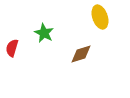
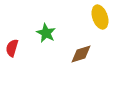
green star: moved 2 px right
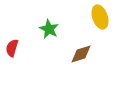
green star: moved 3 px right, 4 px up
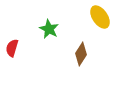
yellow ellipse: rotated 15 degrees counterclockwise
brown diamond: rotated 40 degrees counterclockwise
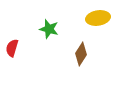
yellow ellipse: moved 2 px left, 1 px down; rotated 65 degrees counterclockwise
green star: rotated 12 degrees counterclockwise
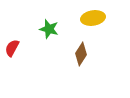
yellow ellipse: moved 5 px left
red semicircle: rotated 12 degrees clockwise
